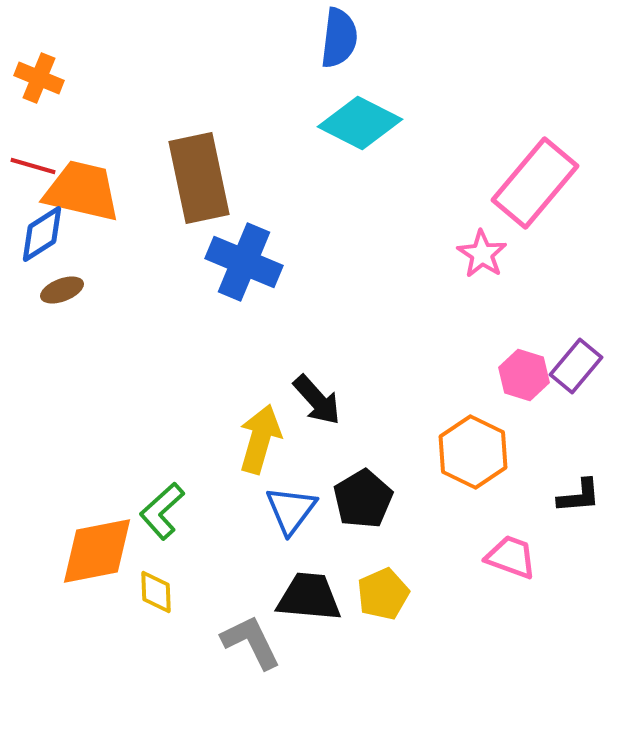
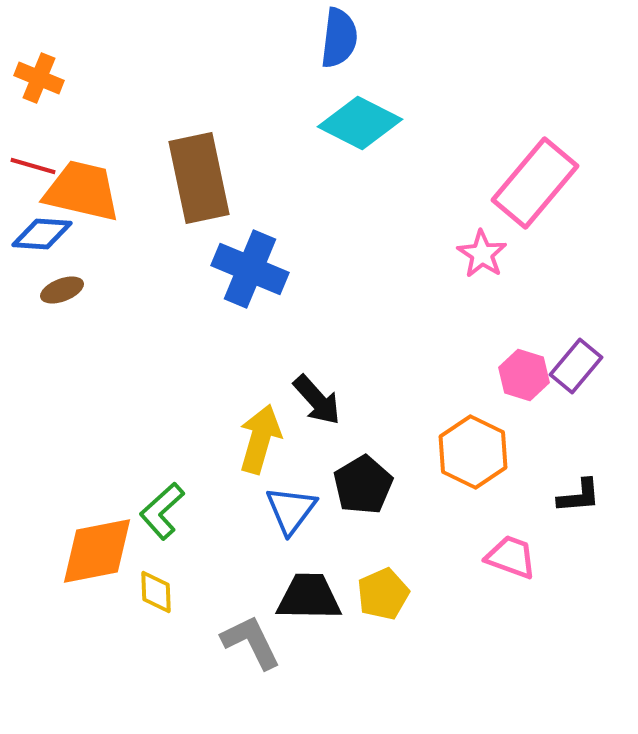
blue diamond: rotated 36 degrees clockwise
blue cross: moved 6 px right, 7 px down
black pentagon: moved 14 px up
black trapezoid: rotated 4 degrees counterclockwise
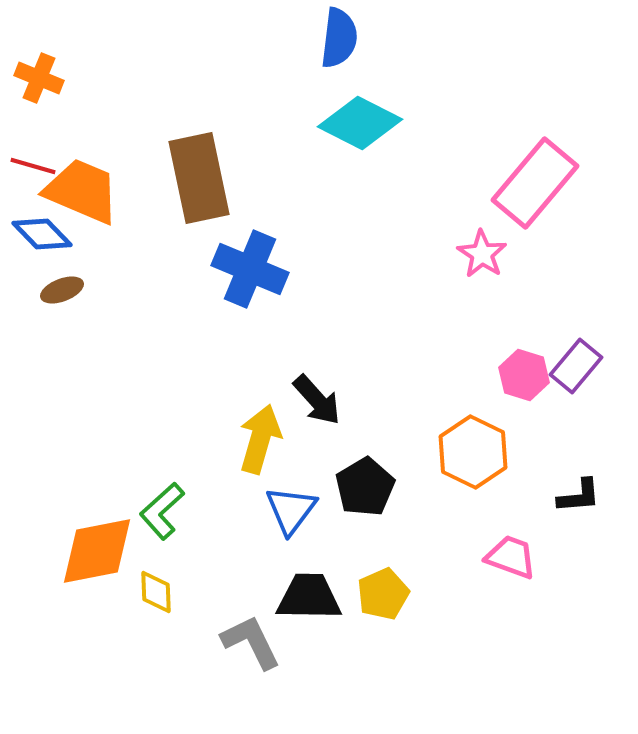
orange trapezoid: rotated 10 degrees clockwise
blue diamond: rotated 42 degrees clockwise
black pentagon: moved 2 px right, 2 px down
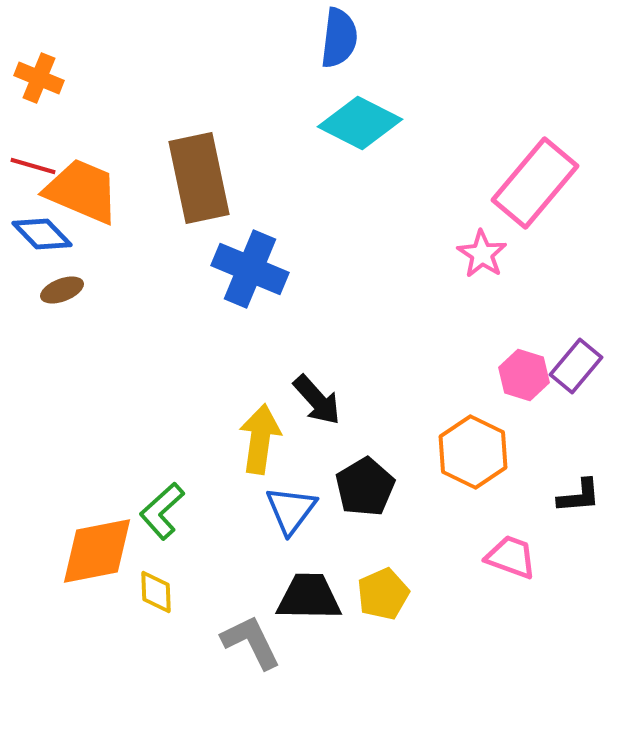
yellow arrow: rotated 8 degrees counterclockwise
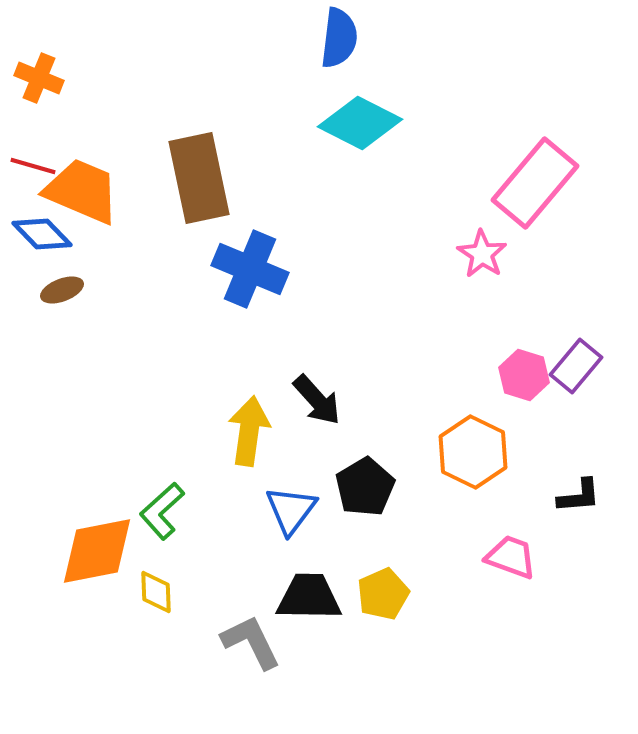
yellow arrow: moved 11 px left, 8 px up
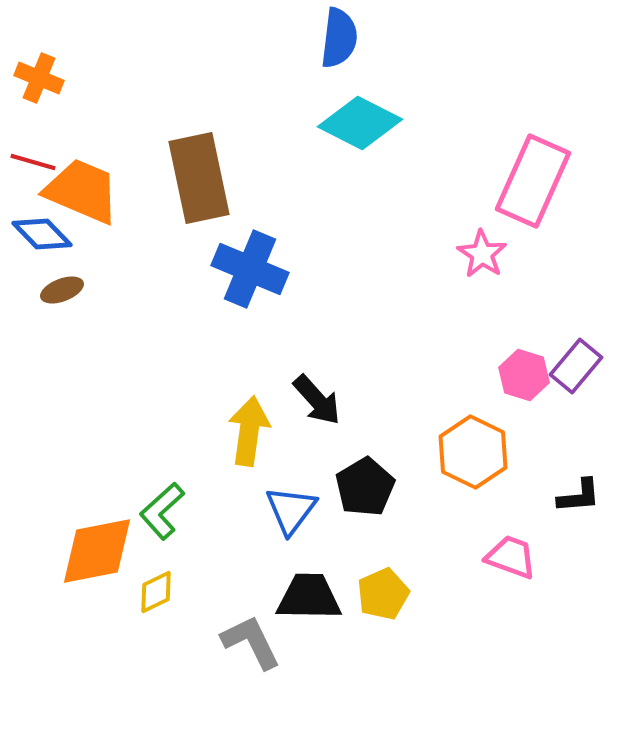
red line: moved 4 px up
pink rectangle: moved 2 px left, 2 px up; rotated 16 degrees counterclockwise
yellow diamond: rotated 66 degrees clockwise
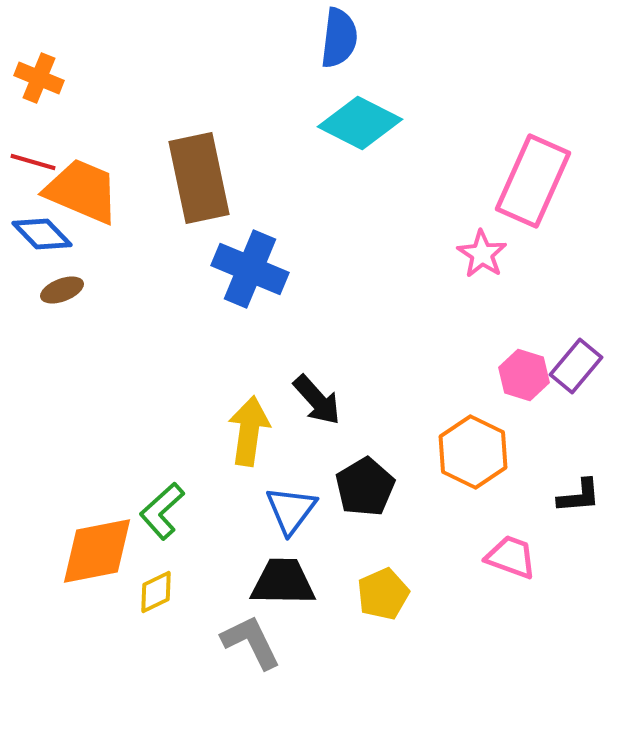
black trapezoid: moved 26 px left, 15 px up
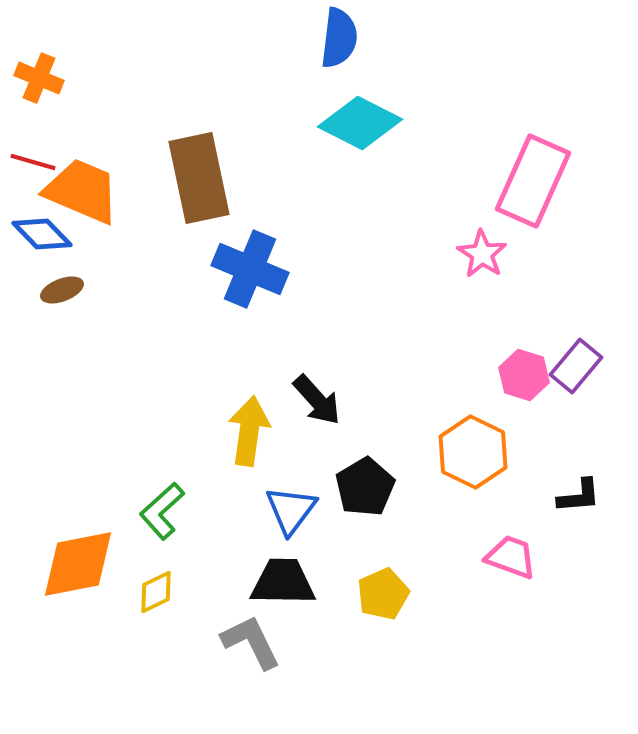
orange diamond: moved 19 px left, 13 px down
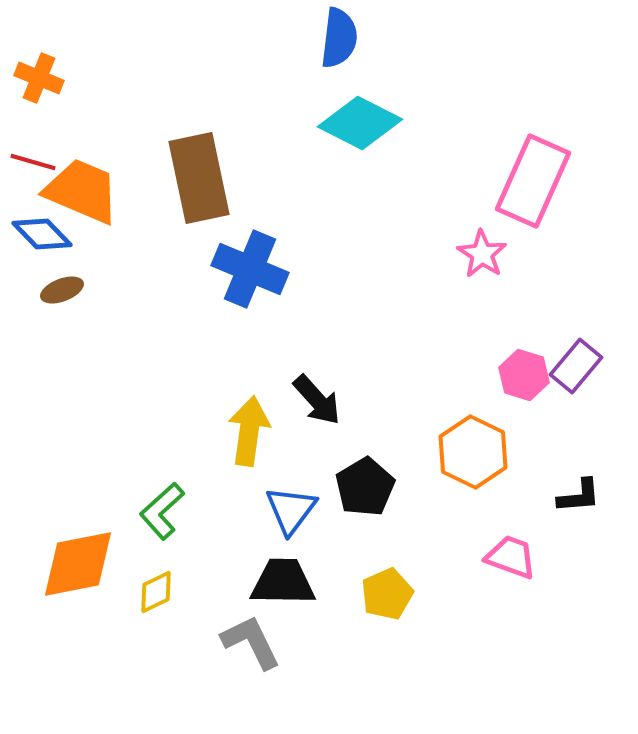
yellow pentagon: moved 4 px right
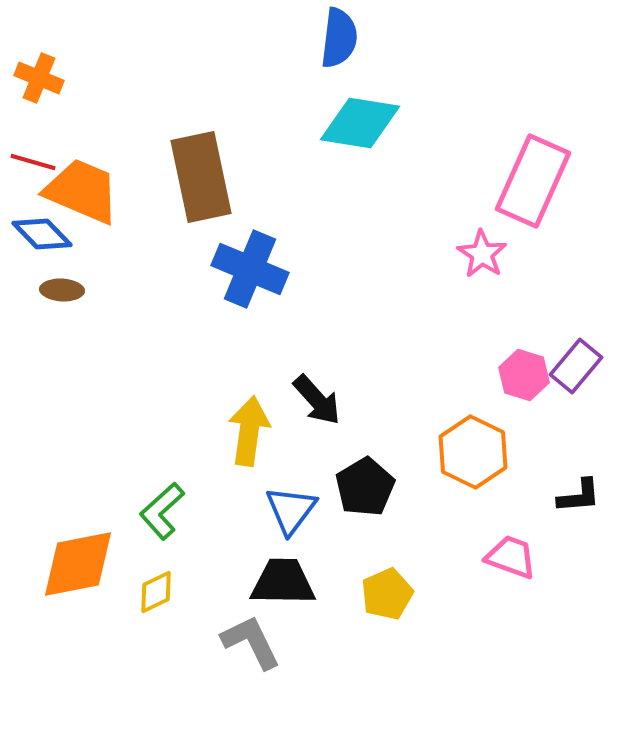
cyan diamond: rotated 18 degrees counterclockwise
brown rectangle: moved 2 px right, 1 px up
brown ellipse: rotated 24 degrees clockwise
